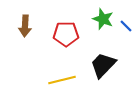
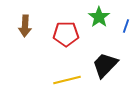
green star: moved 4 px left, 2 px up; rotated 15 degrees clockwise
blue line: rotated 64 degrees clockwise
black trapezoid: moved 2 px right
yellow line: moved 5 px right
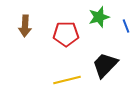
green star: rotated 20 degrees clockwise
blue line: rotated 40 degrees counterclockwise
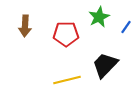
green star: rotated 10 degrees counterclockwise
blue line: moved 1 px down; rotated 56 degrees clockwise
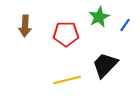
blue line: moved 1 px left, 2 px up
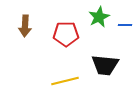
blue line: rotated 56 degrees clockwise
black trapezoid: rotated 128 degrees counterclockwise
yellow line: moved 2 px left, 1 px down
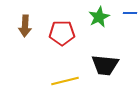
blue line: moved 5 px right, 12 px up
red pentagon: moved 4 px left, 1 px up
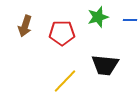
blue line: moved 7 px down
green star: moved 1 px left; rotated 10 degrees clockwise
brown arrow: rotated 15 degrees clockwise
yellow line: rotated 32 degrees counterclockwise
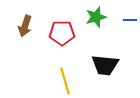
green star: moved 2 px left
yellow line: rotated 60 degrees counterclockwise
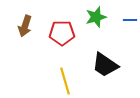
black trapezoid: rotated 28 degrees clockwise
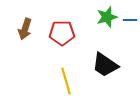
green star: moved 11 px right
brown arrow: moved 3 px down
yellow line: moved 1 px right
